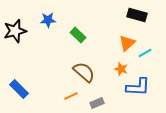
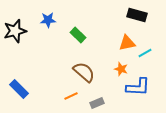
orange triangle: rotated 30 degrees clockwise
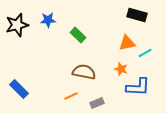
black star: moved 2 px right, 6 px up
brown semicircle: rotated 30 degrees counterclockwise
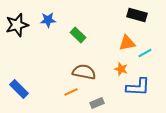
orange line: moved 4 px up
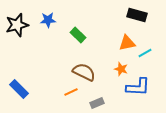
brown semicircle: rotated 15 degrees clockwise
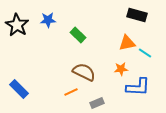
black star: rotated 25 degrees counterclockwise
cyan line: rotated 64 degrees clockwise
orange star: rotated 24 degrees counterclockwise
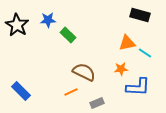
black rectangle: moved 3 px right
green rectangle: moved 10 px left
blue rectangle: moved 2 px right, 2 px down
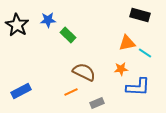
blue rectangle: rotated 72 degrees counterclockwise
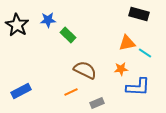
black rectangle: moved 1 px left, 1 px up
brown semicircle: moved 1 px right, 2 px up
